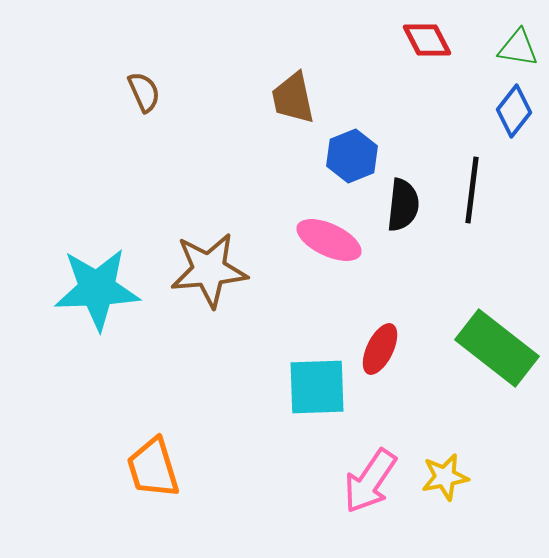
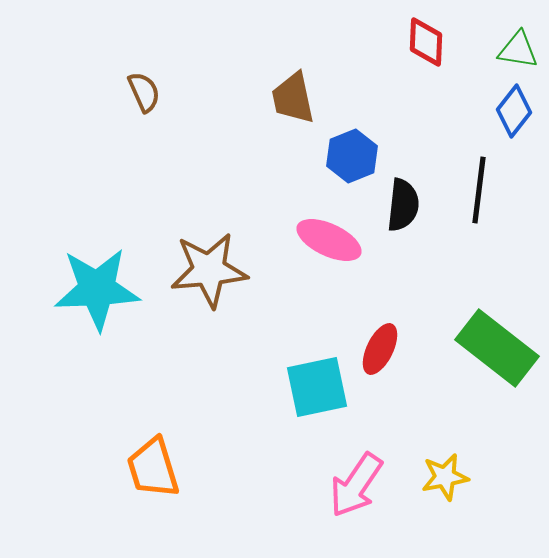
red diamond: moved 1 px left, 2 px down; rotated 30 degrees clockwise
green triangle: moved 2 px down
black line: moved 7 px right
cyan square: rotated 10 degrees counterclockwise
pink arrow: moved 14 px left, 4 px down
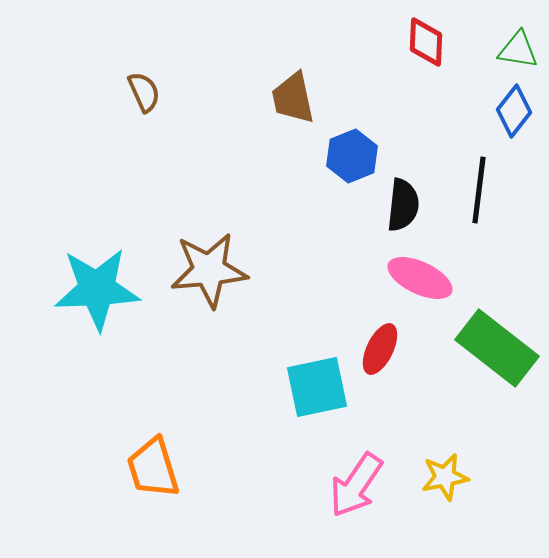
pink ellipse: moved 91 px right, 38 px down
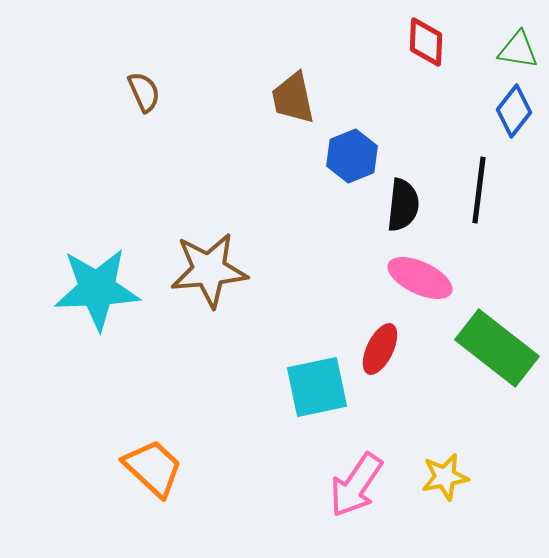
orange trapezoid: rotated 150 degrees clockwise
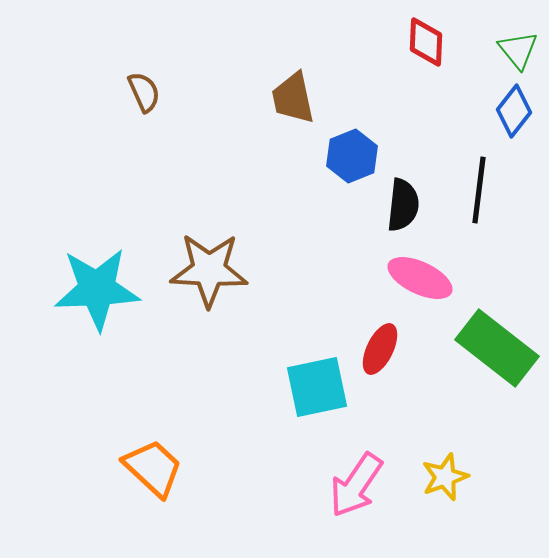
green triangle: rotated 42 degrees clockwise
brown star: rotated 8 degrees clockwise
yellow star: rotated 9 degrees counterclockwise
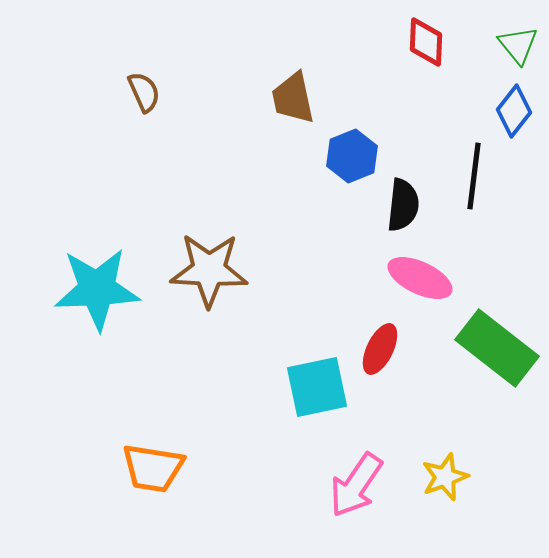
green triangle: moved 5 px up
black line: moved 5 px left, 14 px up
orange trapezoid: rotated 146 degrees clockwise
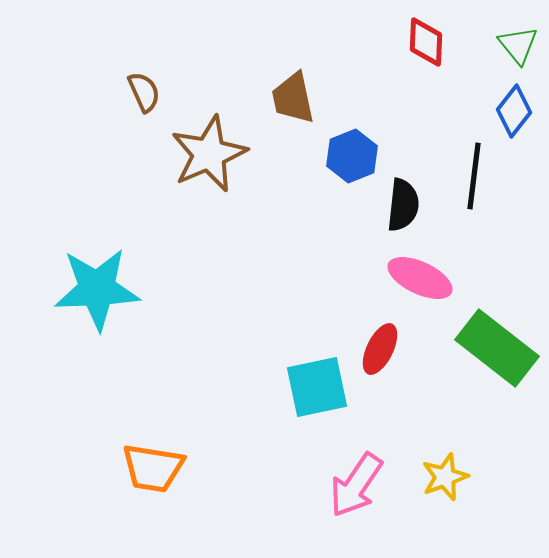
brown star: moved 116 px up; rotated 26 degrees counterclockwise
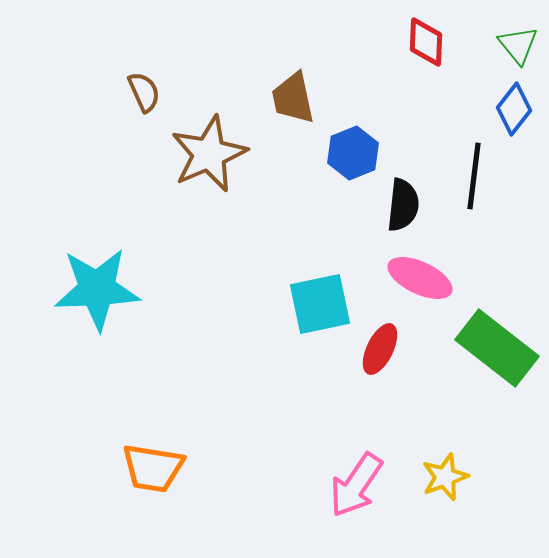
blue diamond: moved 2 px up
blue hexagon: moved 1 px right, 3 px up
cyan square: moved 3 px right, 83 px up
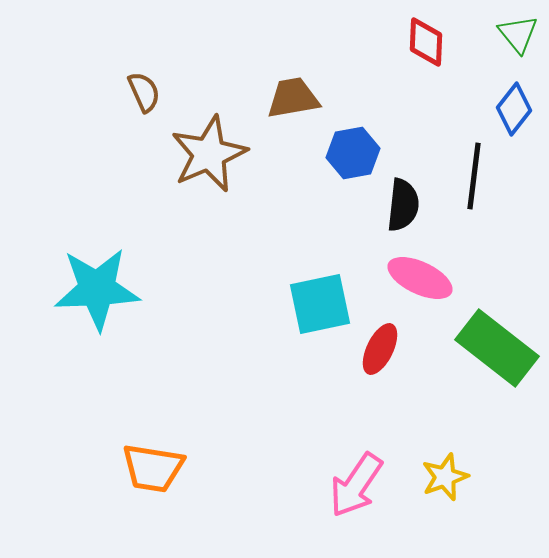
green triangle: moved 11 px up
brown trapezoid: rotated 92 degrees clockwise
blue hexagon: rotated 12 degrees clockwise
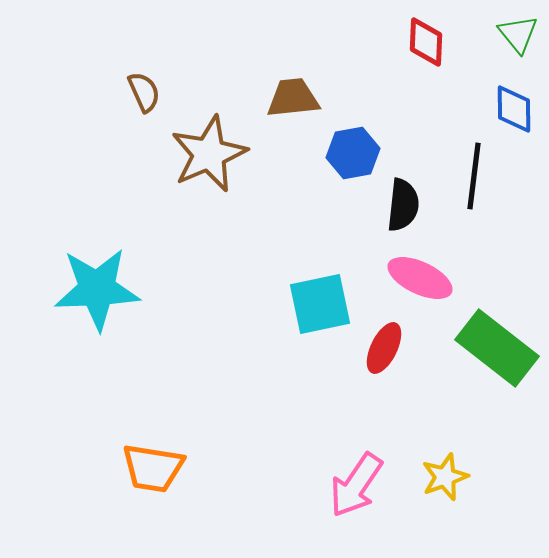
brown trapezoid: rotated 4 degrees clockwise
blue diamond: rotated 39 degrees counterclockwise
red ellipse: moved 4 px right, 1 px up
